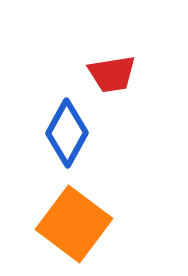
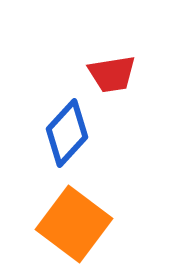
blue diamond: rotated 14 degrees clockwise
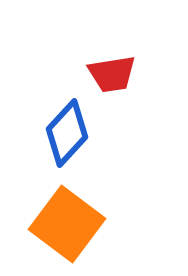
orange square: moved 7 px left
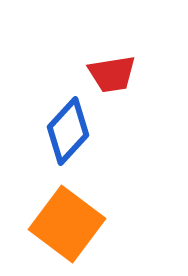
blue diamond: moved 1 px right, 2 px up
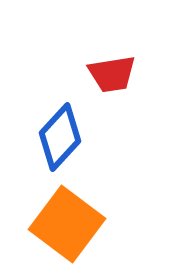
blue diamond: moved 8 px left, 6 px down
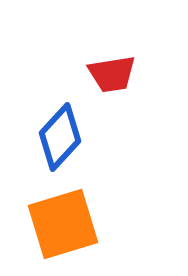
orange square: moved 4 px left; rotated 36 degrees clockwise
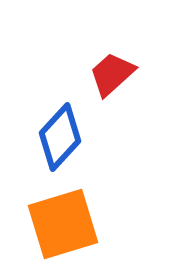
red trapezoid: rotated 147 degrees clockwise
